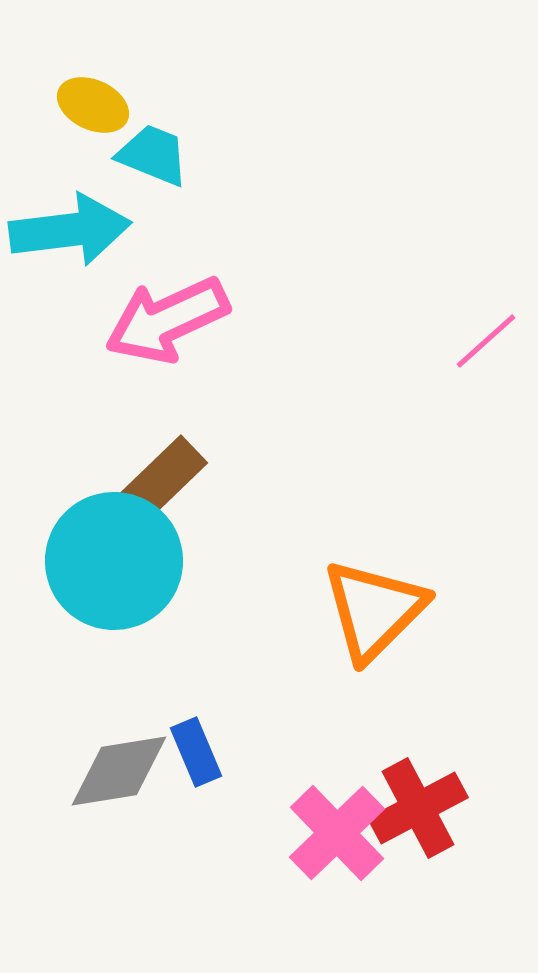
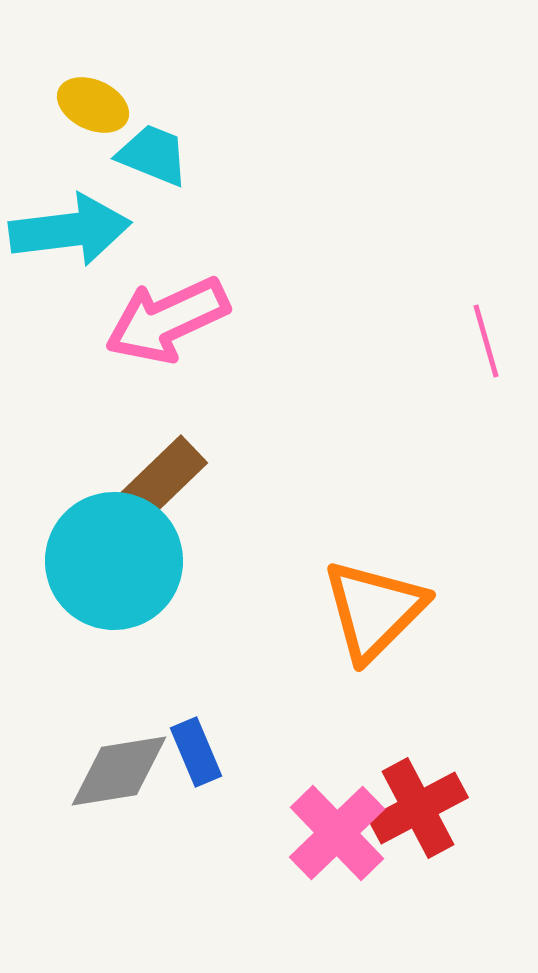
pink line: rotated 64 degrees counterclockwise
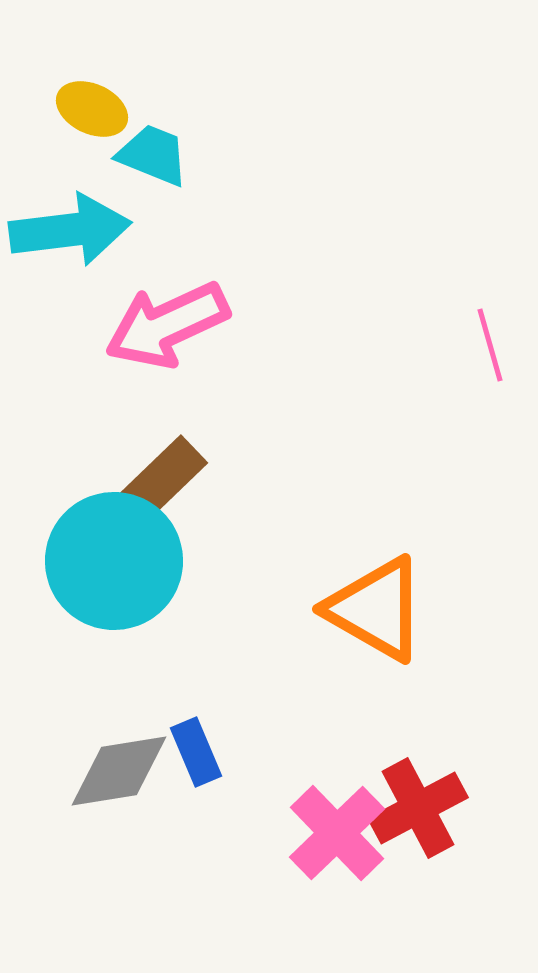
yellow ellipse: moved 1 px left, 4 px down
pink arrow: moved 5 px down
pink line: moved 4 px right, 4 px down
orange triangle: moved 2 px right, 1 px up; rotated 45 degrees counterclockwise
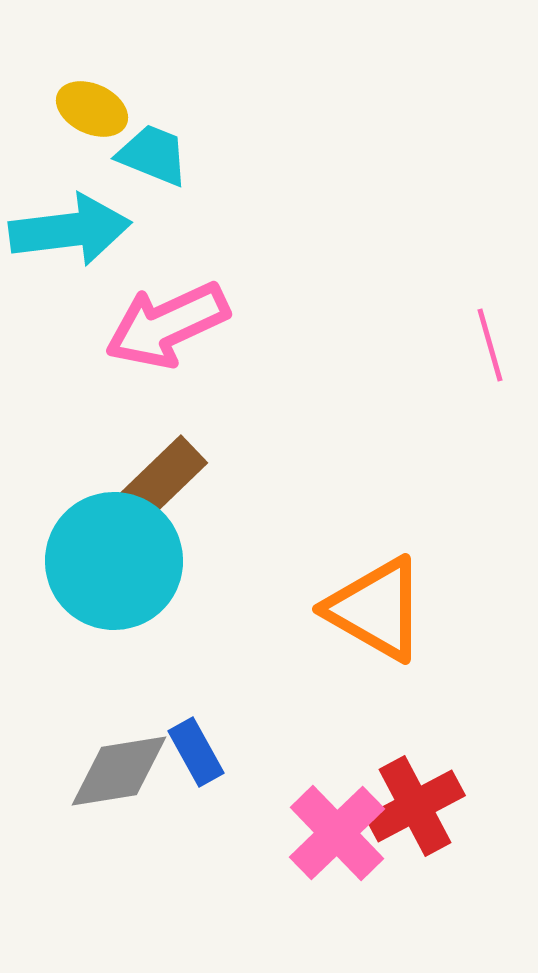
blue rectangle: rotated 6 degrees counterclockwise
red cross: moved 3 px left, 2 px up
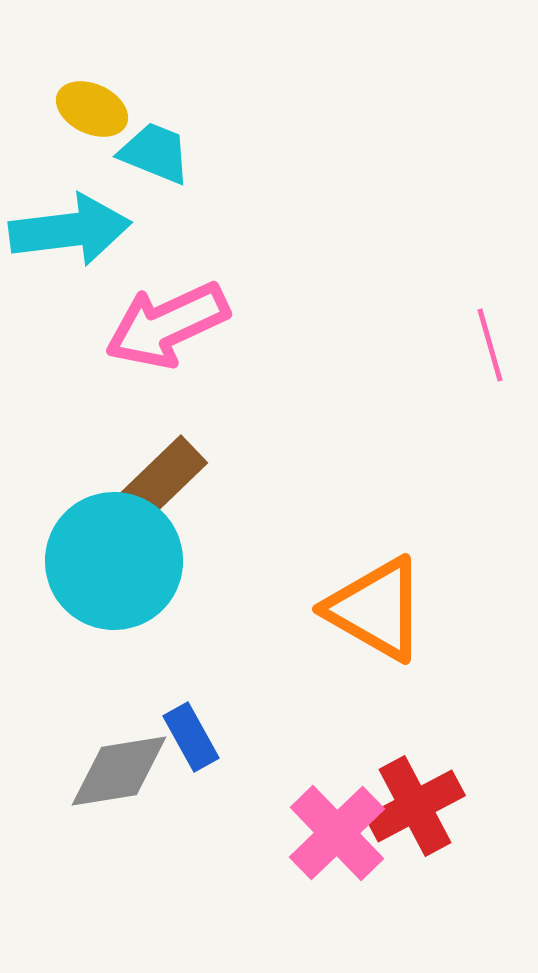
cyan trapezoid: moved 2 px right, 2 px up
blue rectangle: moved 5 px left, 15 px up
